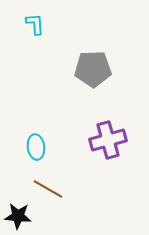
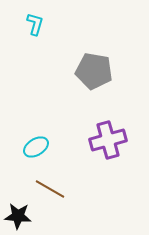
cyan L-shape: rotated 20 degrees clockwise
gray pentagon: moved 1 px right, 2 px down; rotated 12 degrees clockwise
cyan ellipse: rotated 65 degrees clockwise
brown line: moved 2 px right
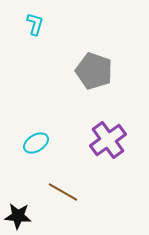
gray pentagon: rotated 9 degrees clockwise
purple cross: rotated 21 degrees counterclockwise
cyan ellipse: moved 4 px up
brown line: moved 13 px right, 3 px down
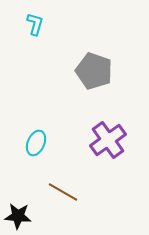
cyan ellipse: rotated 35 degrees counterclockwise
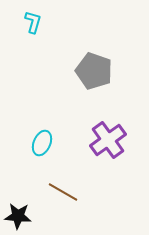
cyan L-shape: moved 2 px left, 2 px up
cyan ellipse: moved 6 px right
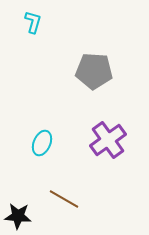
gray pentagon: rotated 15 degrees counterclockwise
brown line: moved 1 px right, 7 px down
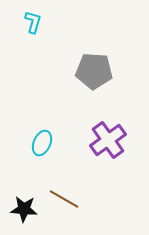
black star: moved 6 px right, 7 px up
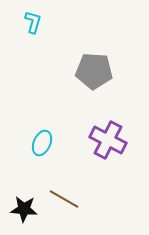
purple cross: rotated 27 degrees counterclockwise
